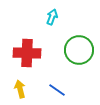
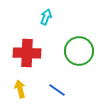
cyan arrow: moved 6 px left
green circle: moved 1 px down
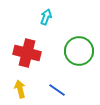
red cross: rotated 12 degrees clockwise
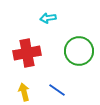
cyan arrow: moved 2 px right, 1 px down; rotated 119 degrees counterclockwise
red cross: rotated 24 degrees counterclockwise
yellow arrow: moved 4 px right, 3 px down
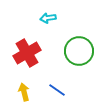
red cross: rotated 20 degrees counterclockwise
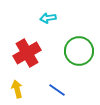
yellow arrow: moved 7 px left, 3 px up
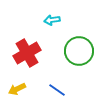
cyan arrow: moved 4 px right, 2 px down
yellow arrow: rotated 102 degrees counterclockwise
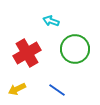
cyan arrow: moved 1 px left, 1 px down; rotated 28 degrees clockwise
green circle: moved 4 px left, 2 px up
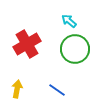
cyan arrow: moved 18 px right; rotated 21 degrees clockwise
red cross: moved 9 px up
yellow arrow: rotated 126 degrees clockwise
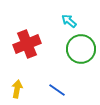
red cross: rotated 8 degrees clockwise
green circle: moved 6 px right
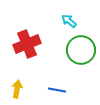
green circle: moved 1 px down
blue line: rotated 24 degrees counterclockwise
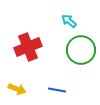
red cross: moved 1 px right, 3 px down
yellow arrow: rotated 102 degrees clockwise
